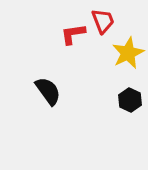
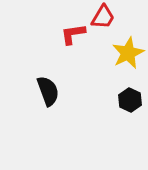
red trapezoid: moved 4 px up; rotated 52 degrees clockwise
black semicircle: rotated 16 degrees clockwise
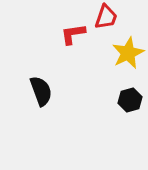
red trapezoid: moved 3 px right; rotated 12 degrees counterclockwise
black semicircle: moved 7 px left
black hexagon: rotated 20 degrees clockwise
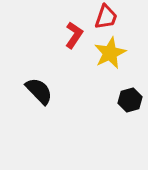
red L-shape: moved 1 px right, 1 px down; rotated 132 degrees clockwise
yellow star: moved 18 px left
black semicircle: moved 2 px left; rotated 24 degrees counterclockwise
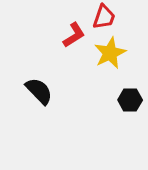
red trapezoid: moved 2 px left
red L-shape: rotated 24 degrees clockwise
black hexagon: rotated 15 degrees clockwise
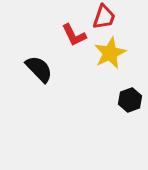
red L-shape: rotated 96 degrees clockwise
black semicircle: moved 22 px up
black hexagon: rotated 20 degrees counterclockwise
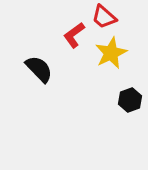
red trapezoid: rotated 112 degrees clockwise
red L-shape: rotated 80 degrees clockwise
yellow star: moved 1 px right
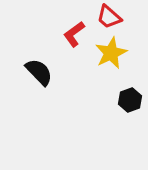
red trapezoid: moved 5 px right
red L-shape: moved 1 px up
black semicircle: moved 3 px down
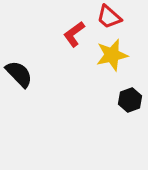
yellow star: moved 1 px right, 2 px down; rotated 12 degrees clockwise
black semicircle: moved 20 px left, 2 px down
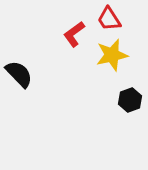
red trapezoid: moved 2 px down; rotated 16 degrees clockwise
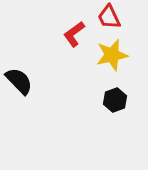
red trapezoid: moved 2 px up; rotated 8 degrees clockwise
black semicircle: moved 7 px down
black hexagon: moved 15 px left
